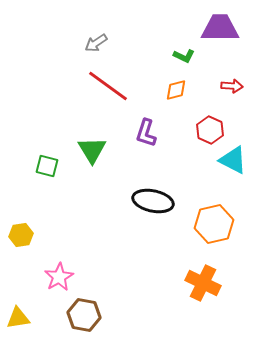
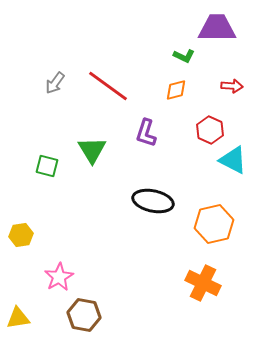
purple trapezoid: moved 3 px left
gray arrow: moved 41 px left, 40 px down; rotated 20 degrees counterclockwise
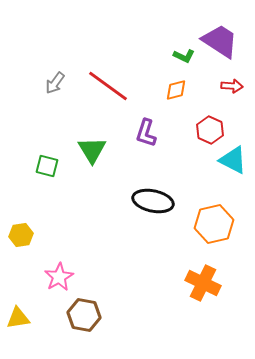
purple trapezoid: moved 3 px right, 13 px down; rotated 33 degrees clockwise
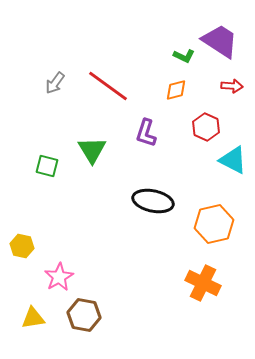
red hexagon: moved 4 px left, 3 px up
yellow hexagon: moved 1 px right, 11 px down; rotated 20 degrees clockwise
yellow triangle: moved 15 px right
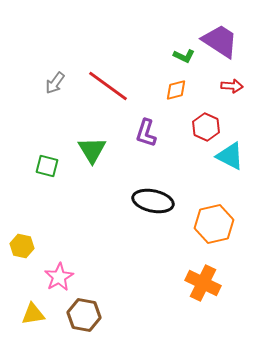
cyan triangle: moved 3 px left, 4 px up
yellow triangle: moved 4 px up
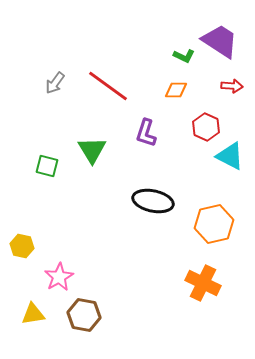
orange diamond: rotated 15 degrees clockwise
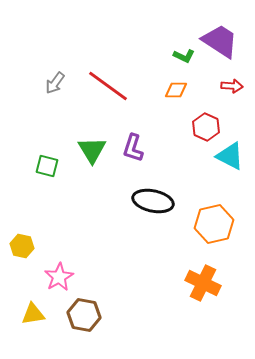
purple L-shape: moved 13 px left, 15 px down
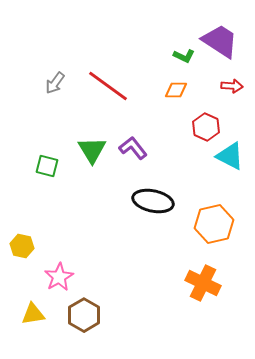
purple L-shape: rotated 124 degrees clockwise
brown hexagon: rotated 20 degrees clockwise
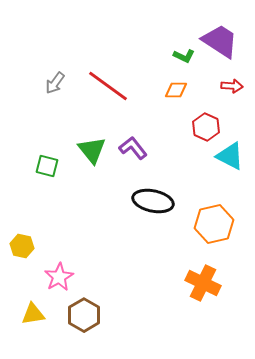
green triangle: rotated 8 degrees counterclockwise
